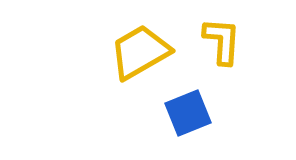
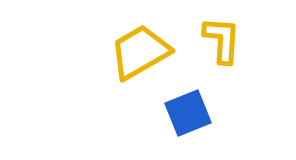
yellow L-shape: moved 1 px up
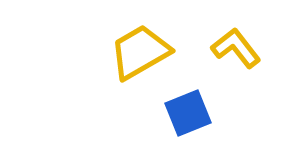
yellow L-shape: moved 14 px right, 8 px down; rotated 42 degrees counterclockwise
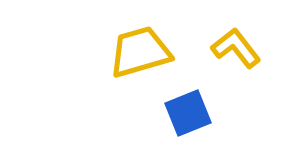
yellow trapezoid: rotated 14 degrees clockwise
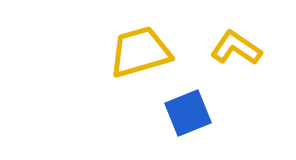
yellow L-shape: rotated 18 degrees counterclockwise
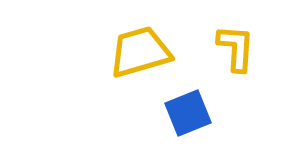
yellow L-shape: rotated 60 degrees clockwise
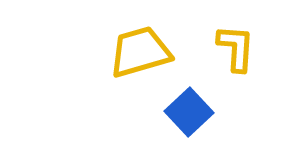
blue square: moved 1 px right, 1 px up; rotated 21 degrees counterclockwise
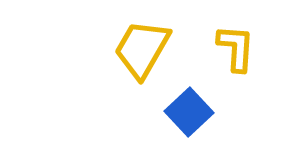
yellow trapezoid: moved 2 px right, 3 px up; rotated 44 degrees counterclockwise
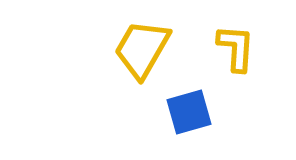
blue square: rotated 27 degrees clockwise
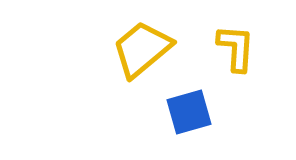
yellow trapezoid: rotated 20 degrees clockwise
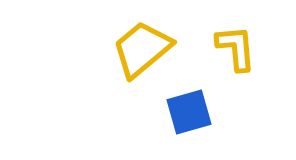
yellow L-shape: rotated 9 degrees counterclockwise
